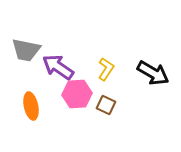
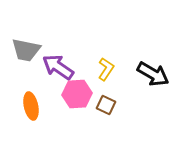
black arrow: moved 1 px down
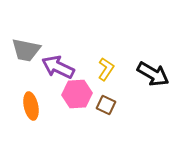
purple arrow: rotated 8 degrees counterclockwise
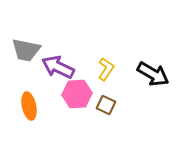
orange ellipse: moved 2 px left
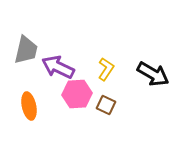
gray trapezoid: rotated 88 degrees counterclockwise
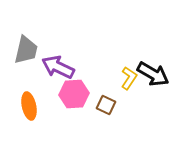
yellow L-shape: moved 23 px right, 9 px down
pink hexagon: moved 3 px left
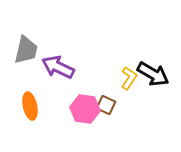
pink hexagon: moved 11 px right, 15 px down; rotated 12 degrees clockwise
orange ellipse: moved 1 px right
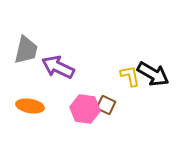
yellow L-shape: moved 1 px right, 2 px up; rotated 45 degrees counterclockwise
orange ellipse: rotated 68 degrees counterclockwise
